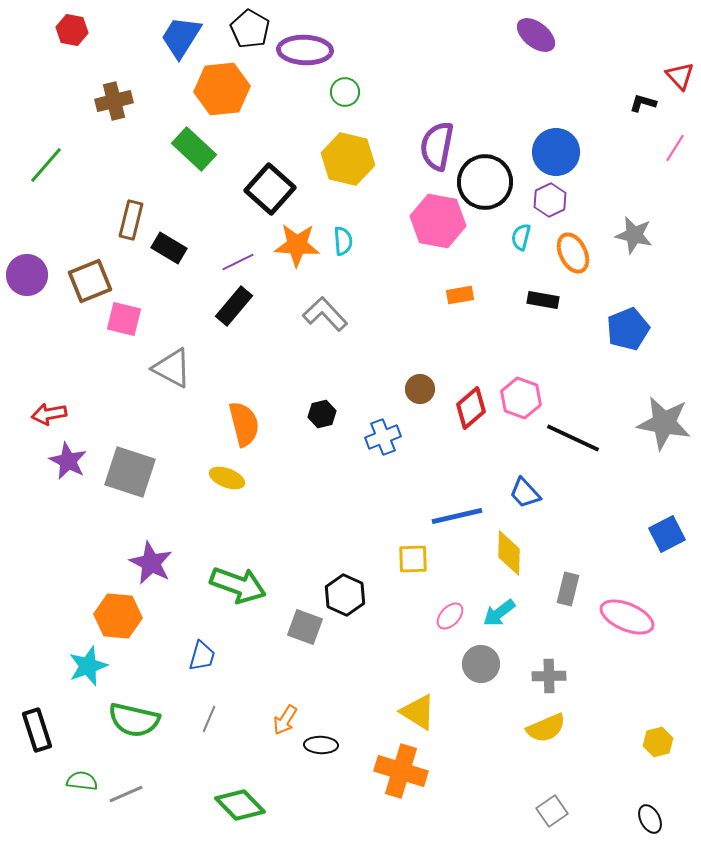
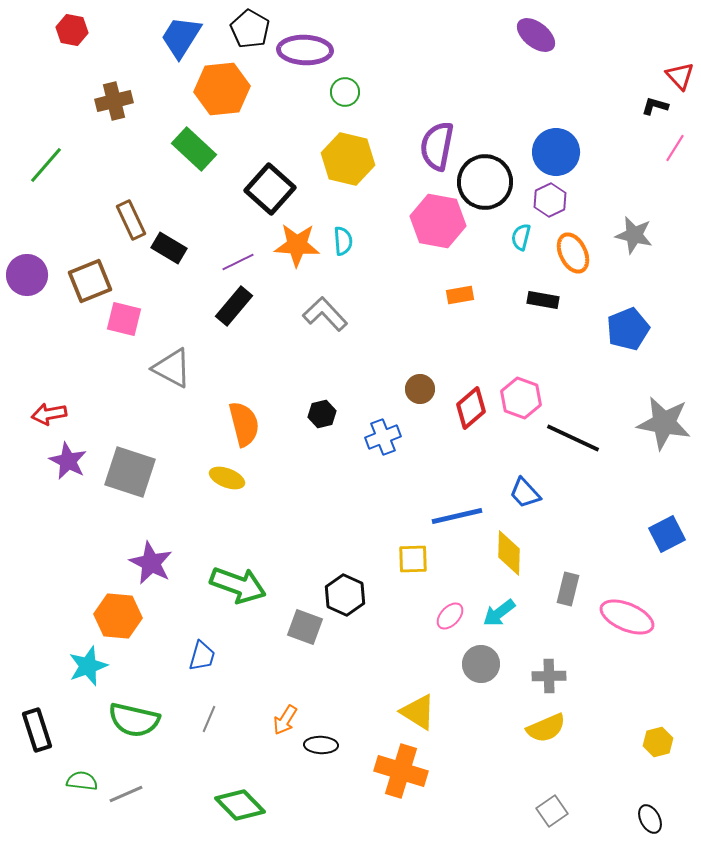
black L-shape at (643, 103): moved 12 px right, 3 px down
brown rectangle at (131, 220): rotated 39 degrees counterclockwise
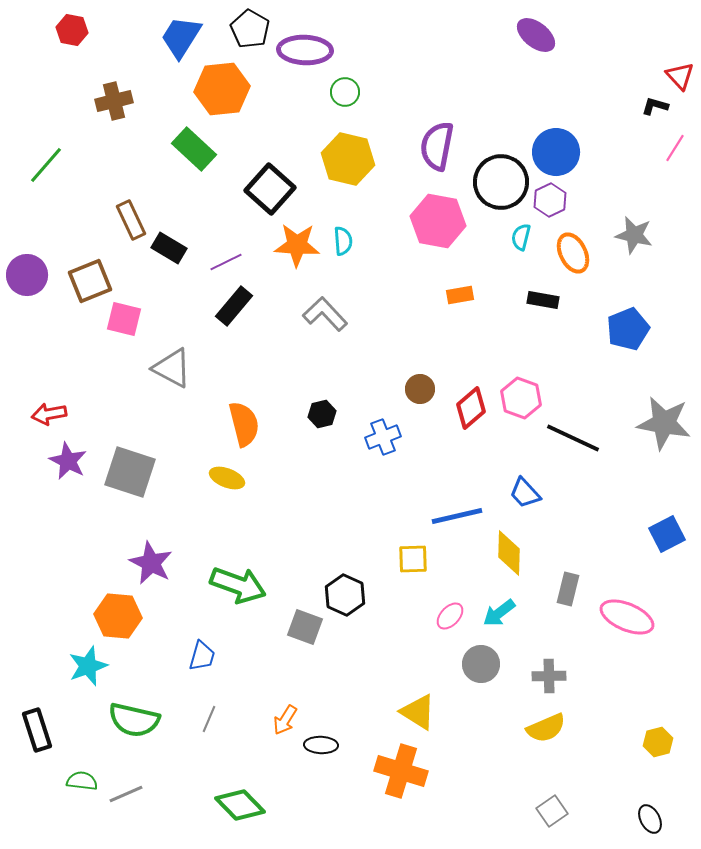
black circle at (485, 182): moved 16 px right
purple line at (238, 262): moved 12 px left
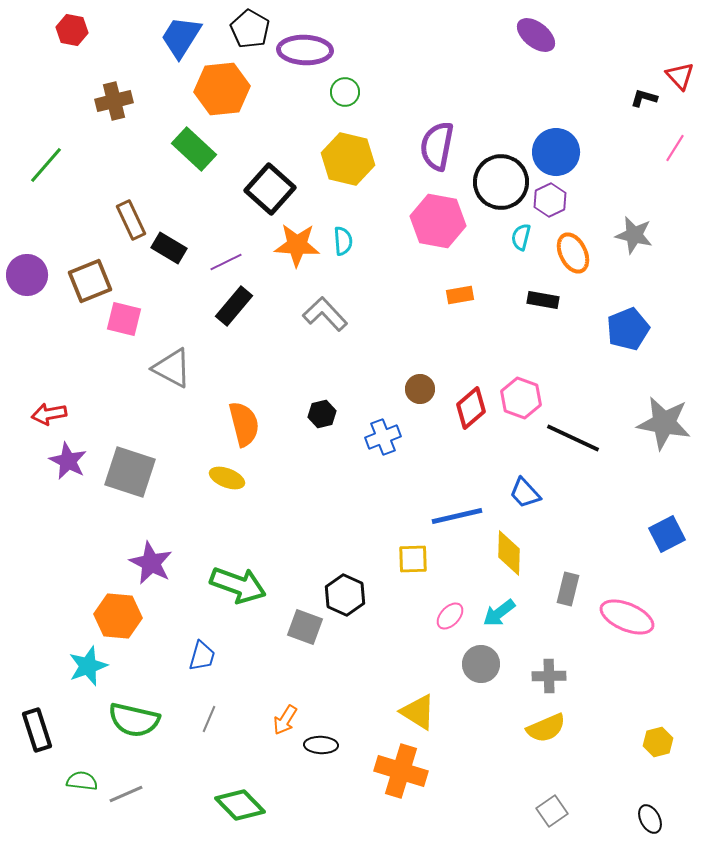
black L-shape at (655, 106): moved 11 px left, 8 px up
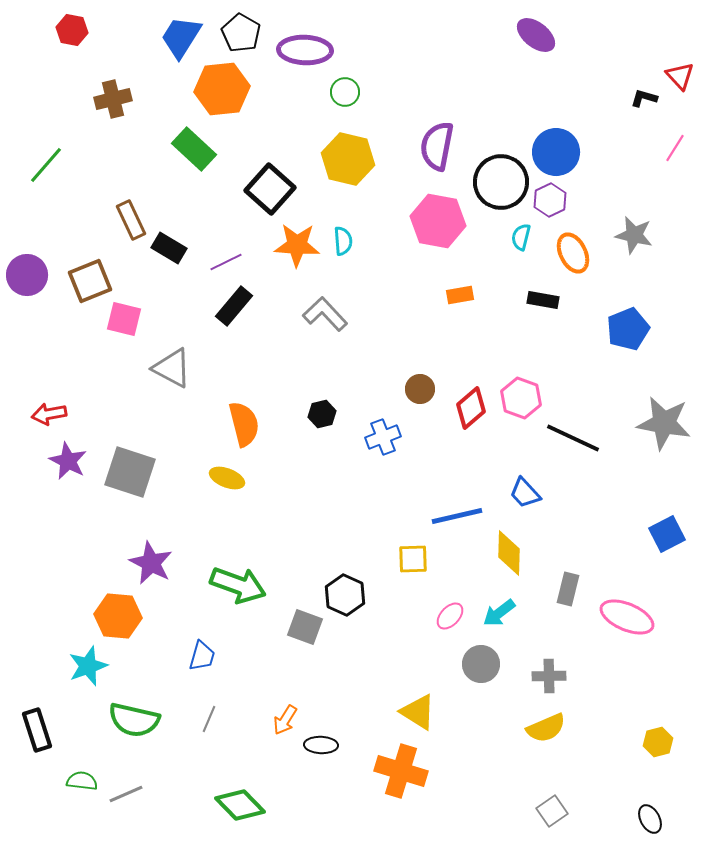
black pentagon at (250, 29): moved 9 px left, 4 px down
brown cross at (114, 101): moved 1 px left, 2 px up
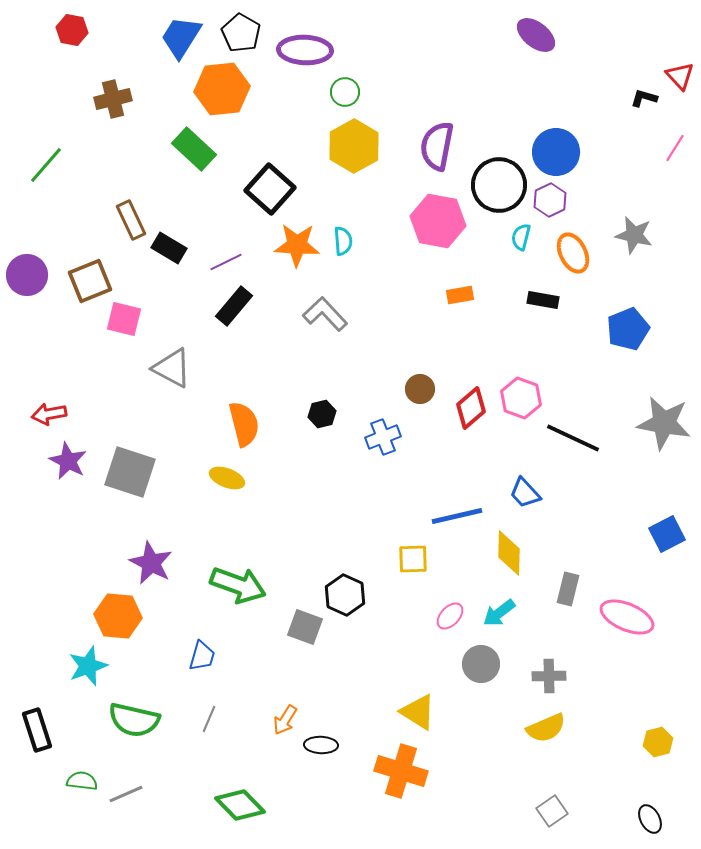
yellow hexagon at (348, 159): moved 6 px right, 13 px up; rotated 18 degrees clockwise
black circle at (501, 182): moved 2 px left, 3 px down
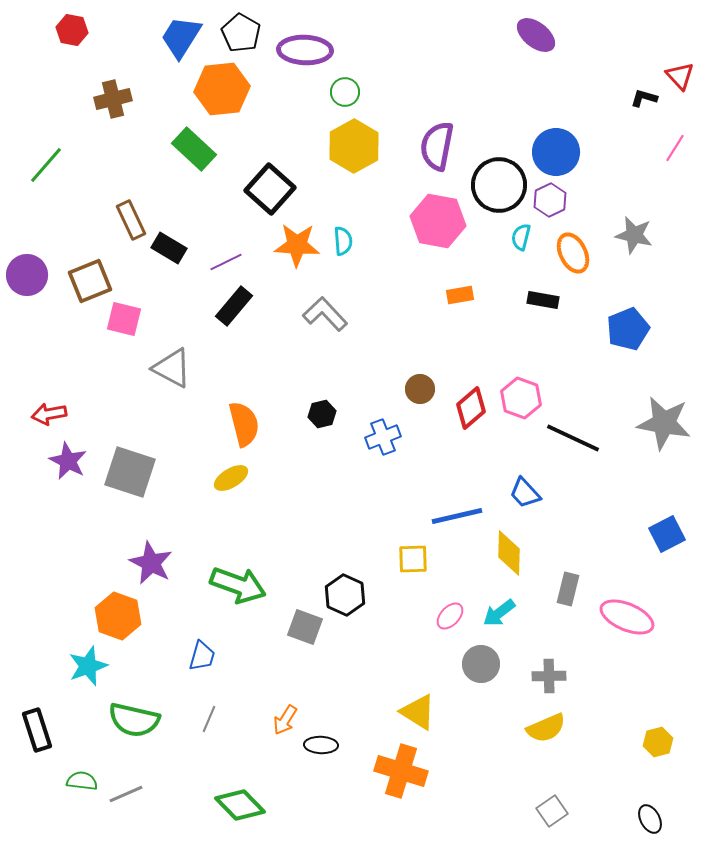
yellow ellipse at (227, 478): moved 4 px right; rotated 52 degrees counterclockwise
orange hexagon at (118, 616): rotated 15 degrees clockwise
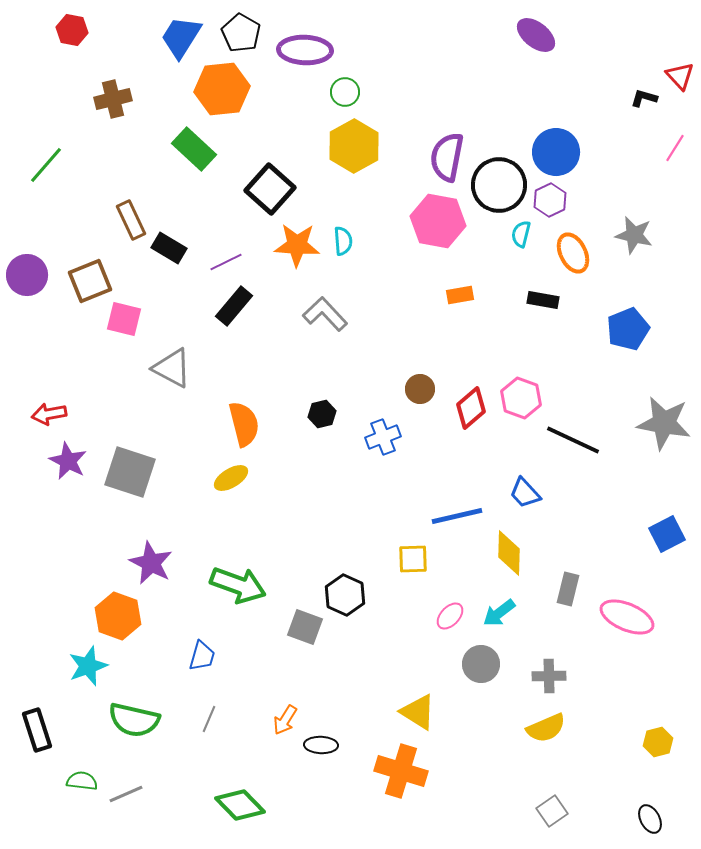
purple semicircle at (437, 146): moved 10 px right, 11 px down
cyan semicircle at (521, 237): moved 3 px up
black line at (573, 438): moved 2 px down
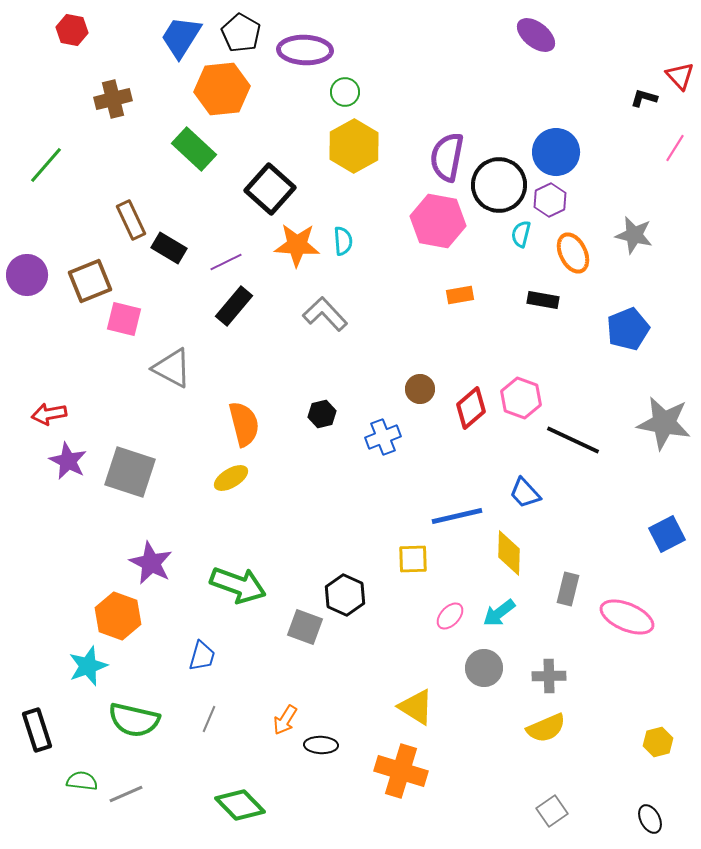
gray circle at (481, 664): moved 3 px right, 4 px down
yellow triangle at (418, 712): moved 2 px left, 5 px up
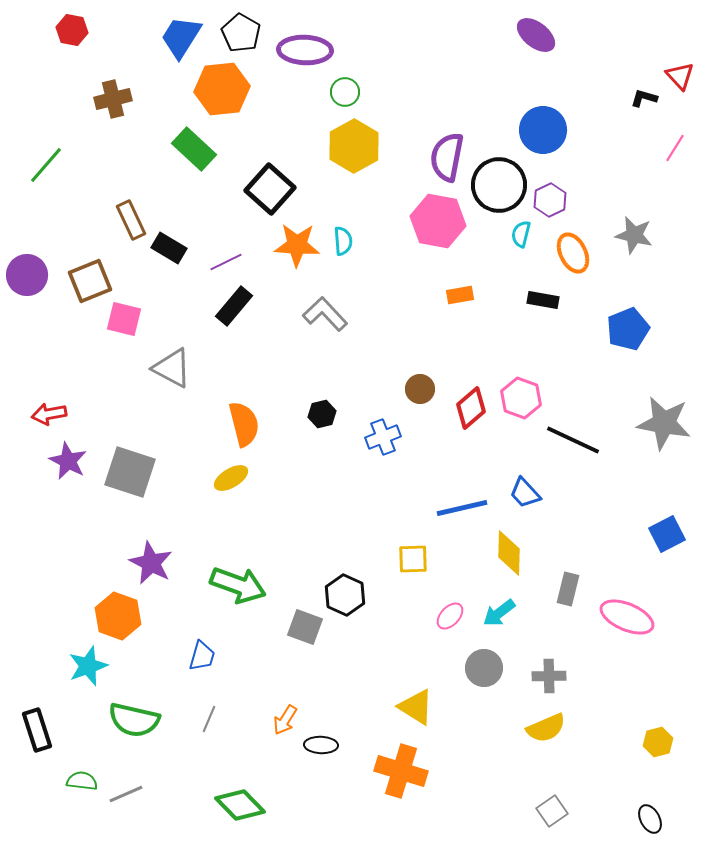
blue circle at (556, 152): moved 13 px left, 22 px up
blue line at (457, 516): moved 5 px right, 8 px up
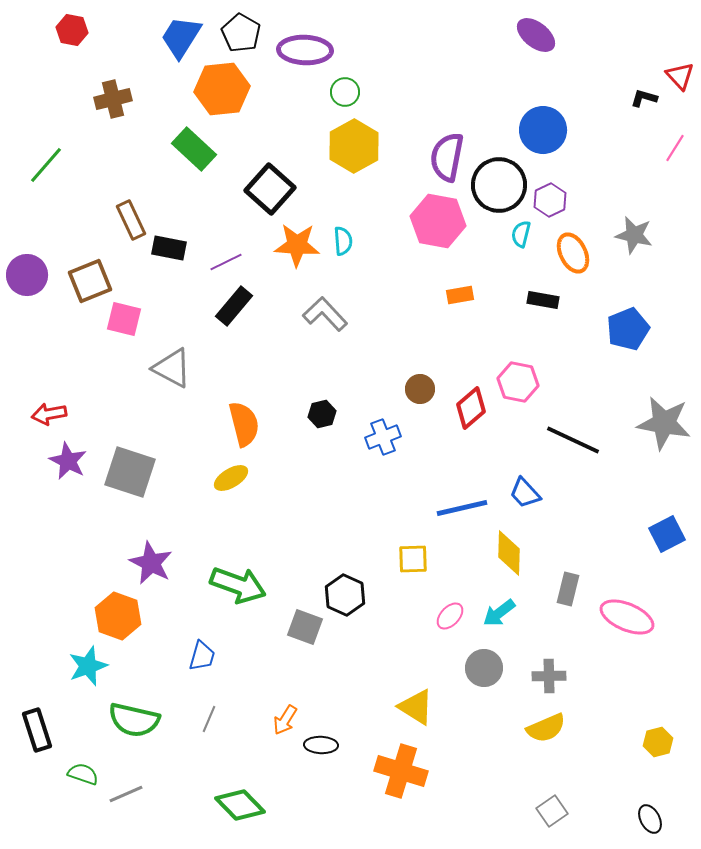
black rectangle at (169, 248): rotated 20 degrees counterclockwise
pink hexagon at (521, 398): moved 3 px left, 16 px up; rotated 9 degrees counterclockwise
green semicircle at (82, 781): moved 1 px right, 7 px up; rotated 12 degrees clockwise
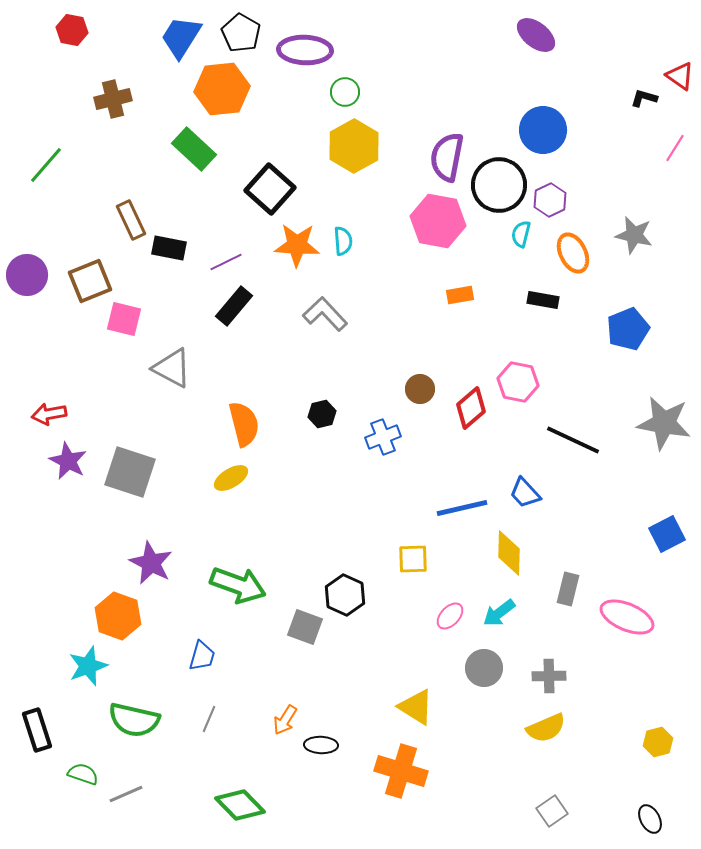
red triangle at (680, 76): rotated 12 degrees counterclockwise
